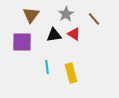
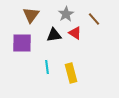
red triangle: moved 1 px right, 1 px up
purple square: moved 1 px down
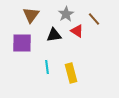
red triangle: moved 2 px right, 2 px up
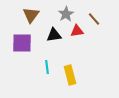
red triangle: rotated 40 degrees counterclockwise
yellow rectangle: moved 1 px left, 2 px down
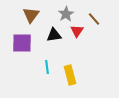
red triangle: rotated 48 degrees counterclockwise
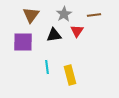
gray star: moved 2 px left
brown line: moved 4 px up; rotated 56 degrees counterclockwise
purple square: moved 1 px right, 1 px up
